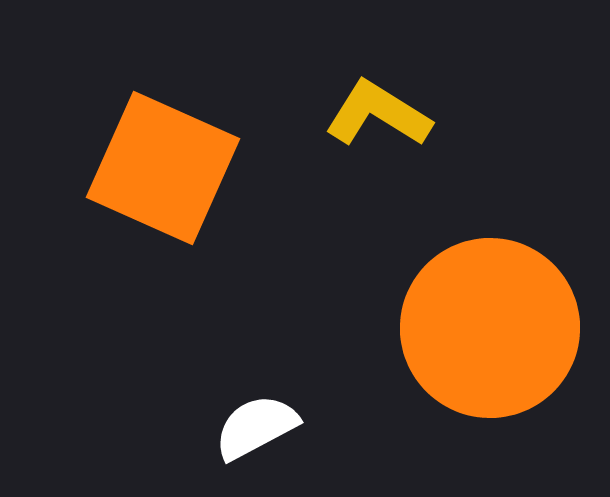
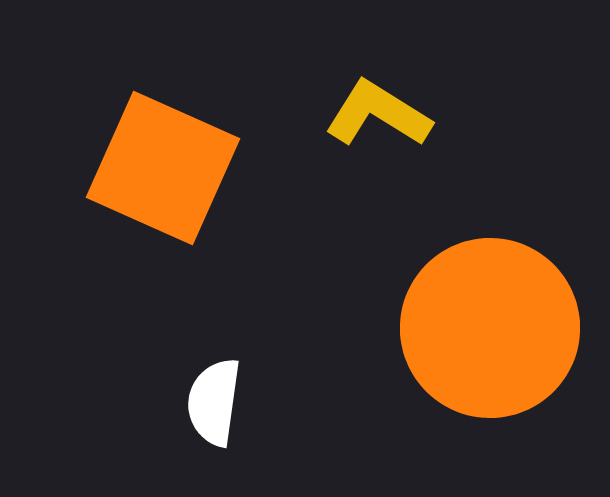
white semicircle: moved 42 px left, 25 px up; rotated 54 degrees counterclockwise
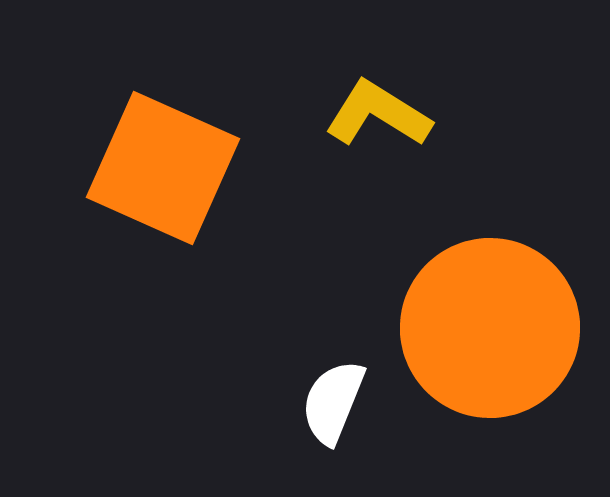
white semicircle: moved 119 px right; rotated 14 degrees clockwise
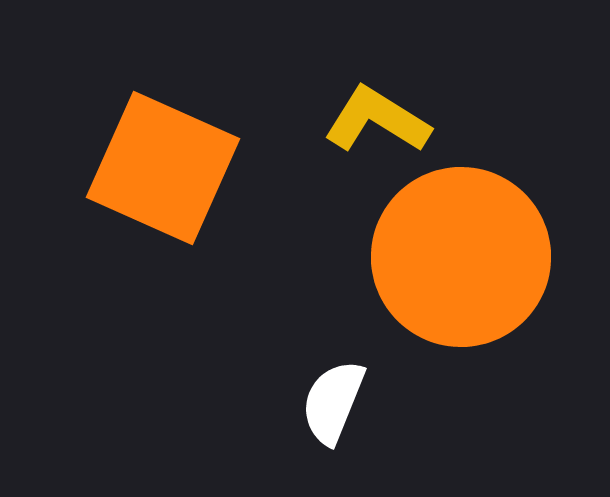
yellow L-shape: moved 1 px left, 6 px down
orange circle: moved 29 px left, 71 px up
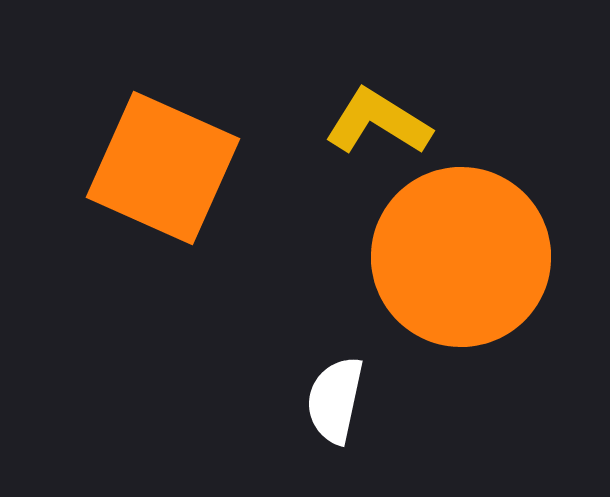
yellow L-shape: moved 1 px right, 2 px down
white semicircle: moved 2 px right, 2 px up; rotated 10 degrees counterclockwise
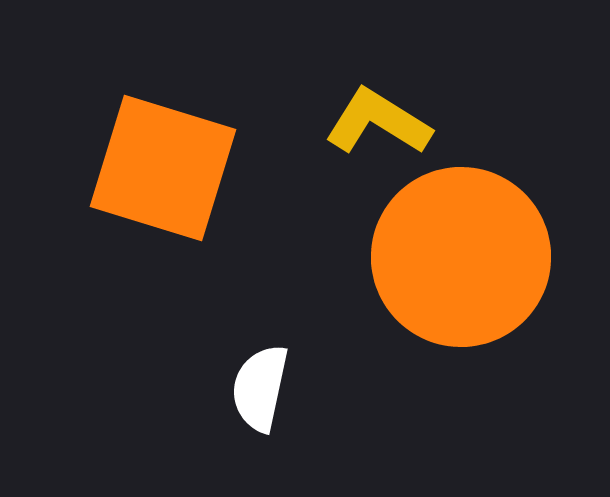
orange square: rotated 7 degrees counterclockwise
white semicircle: moved 75 px left, 12 px up
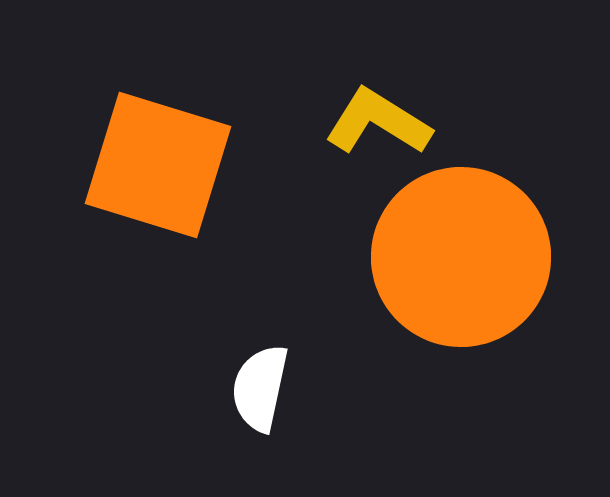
orange square: moved 5 px left, 3 px up
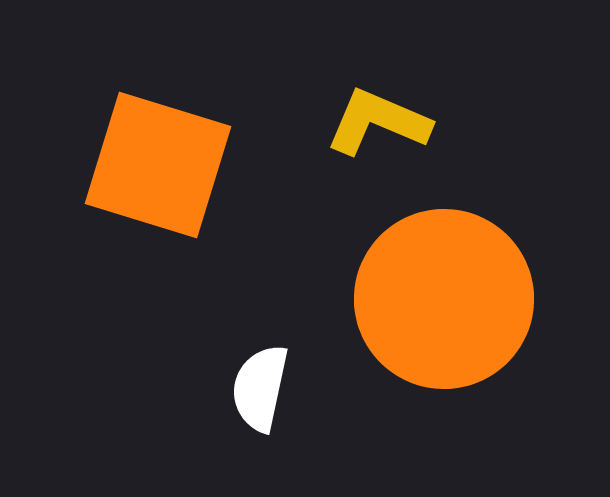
yellow L-shape: rotated 9 degrees counterclockwise
orange circle: moved 17 px left, 42 px down
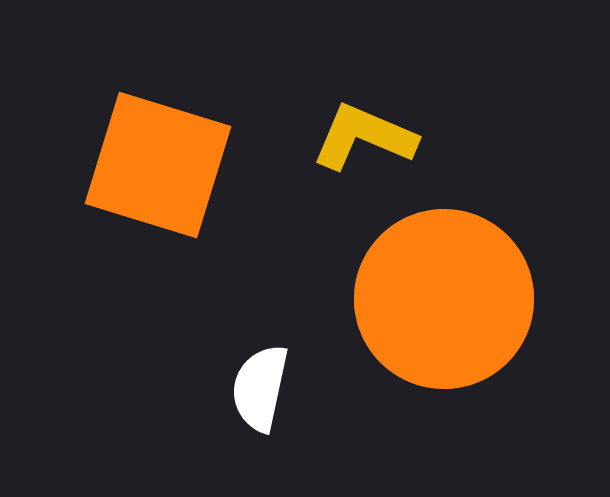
yellow L-shape: moved 14 px left, 15 px down
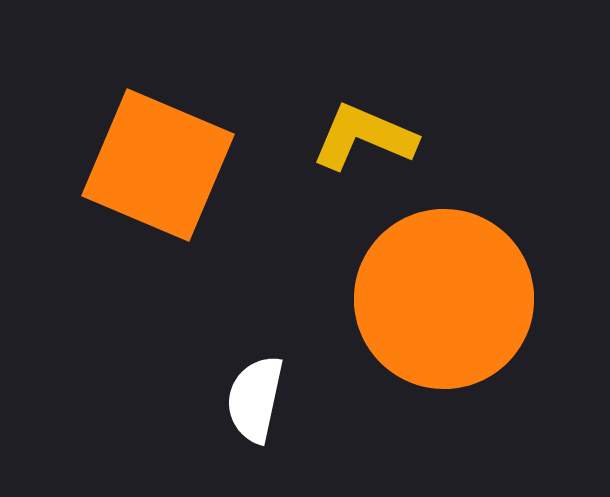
orange square: rotated 6 degrees clockwise
white semicircle: moved 5 px left, 11 px down
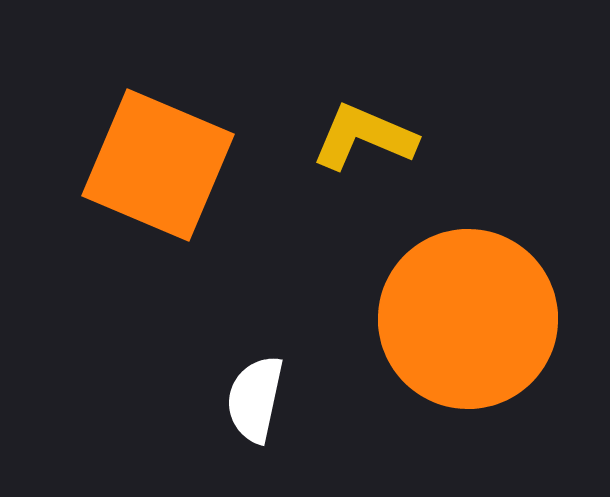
orange circle: moved 24 px right, 20 px down
